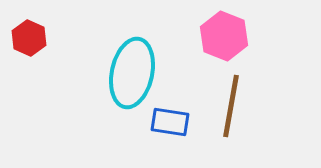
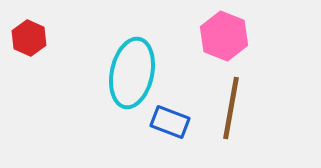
brown line: moved 2 px down
blue rectangle: rotated 12 degrees clockwise
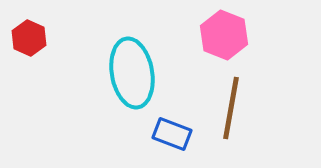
pink hexagon: moved 1 px up
cyan ellipse: rotated 22 degrees counterclockwise
blue rectangle: moved 2 px right, 12 px down
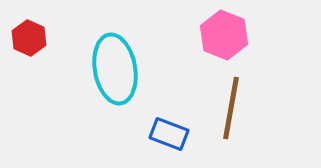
cyan ellipse: moved 17 px left, 4 px up
blue rectangle: moved 3 px left
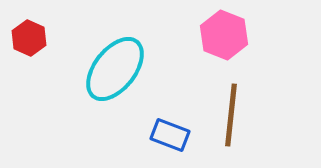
cyan ellipse: rotated 48 degrees clockwise
brown line: moved 7 px down; rotated 4 degrees counterclockwise
blue rectangle: moved 1 px right, 1 px down
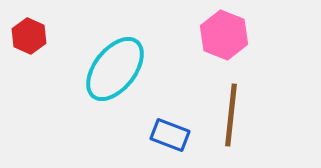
red hexagon: moved 2 px up
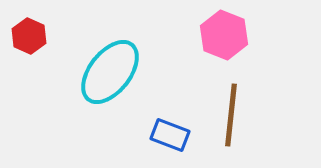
cyan ellipse: moved 5 px left, 3 px down
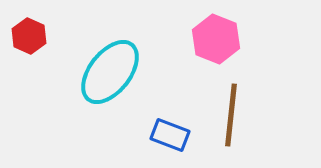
pink hexagon: moved 8 px left, 4 px down
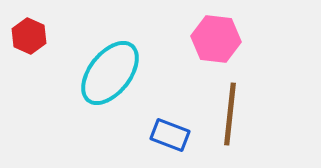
pink hexagon: rotated 15 degrees counterclockwise
cyan ellipse: moved 1 px down
brown line: moved 1 px left, 1 px up
